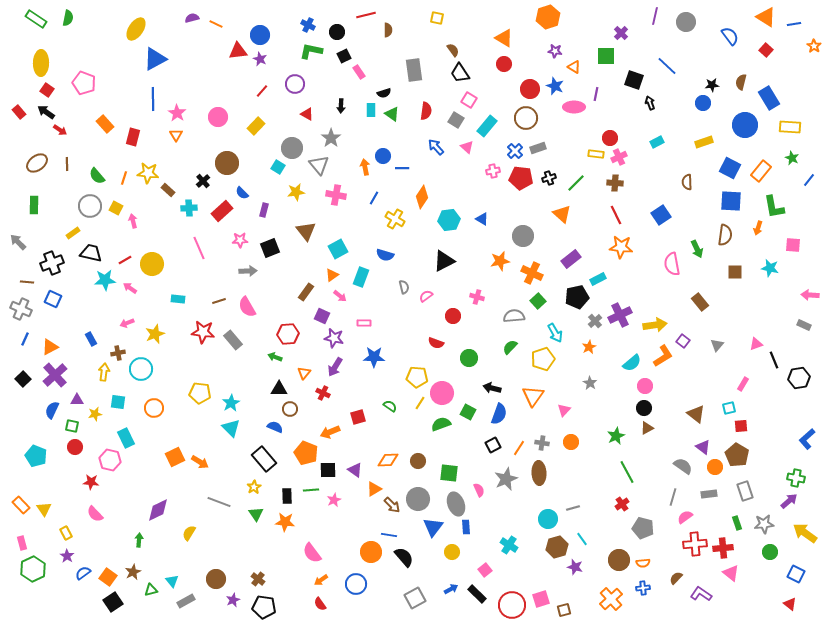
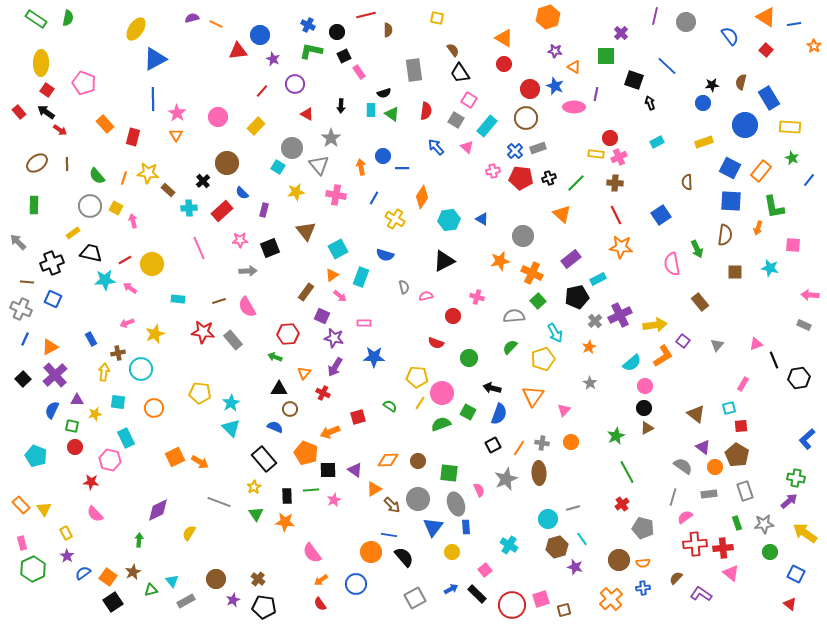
purple star at (260, 59): moved 13 px right
orange arrow at (365, 167): moved 4 px left
pink semicircle at (426, 296): rotated 24 degrees clockwise
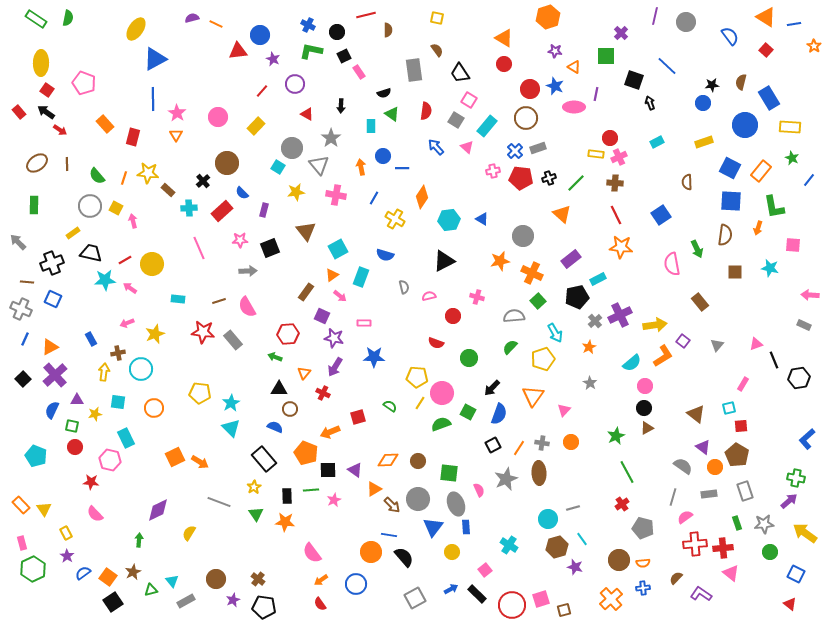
brown semicircle at (453, 50): moved 16 px left
cyan rectangle at (371, 110): moved 16 px down
pink semicircle at (426, 296): moved 3 px right
black arrow at (492, 388): rotated 60 degrees counterclockwise
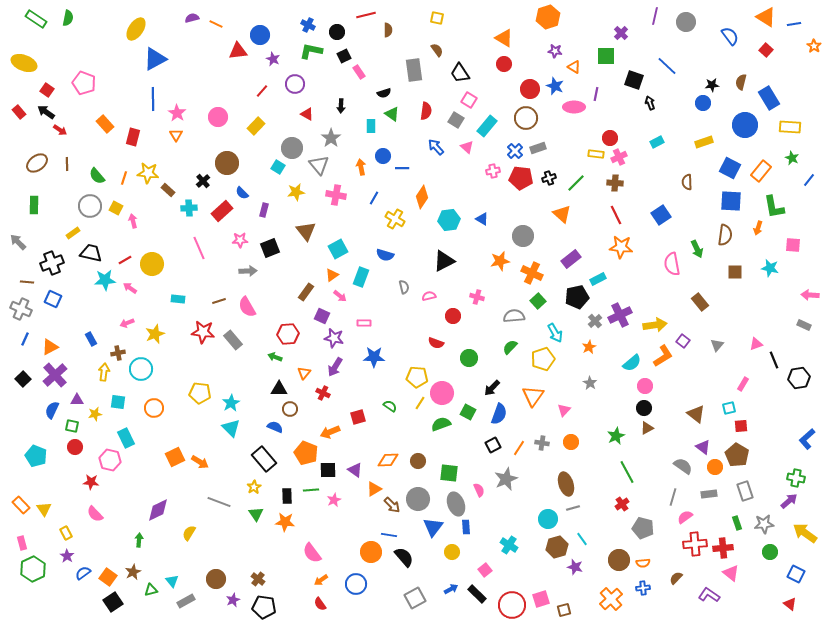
yellow ellipse at (41, 63): moved 17 px left; rotated 70 degrees counterclockwise
brown ellipse at (539, 473): moved 27 px right, 11 px down; rotated 15 degrees counterclockwise
purple L-shape at (701, 594): moved 8 px right, 1 px down
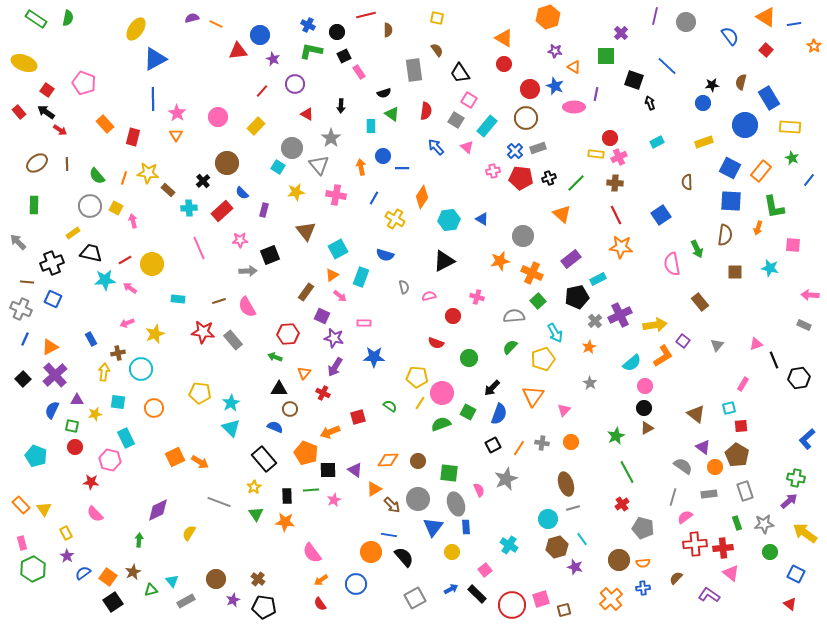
black square at (270, 248): moved 7 px down
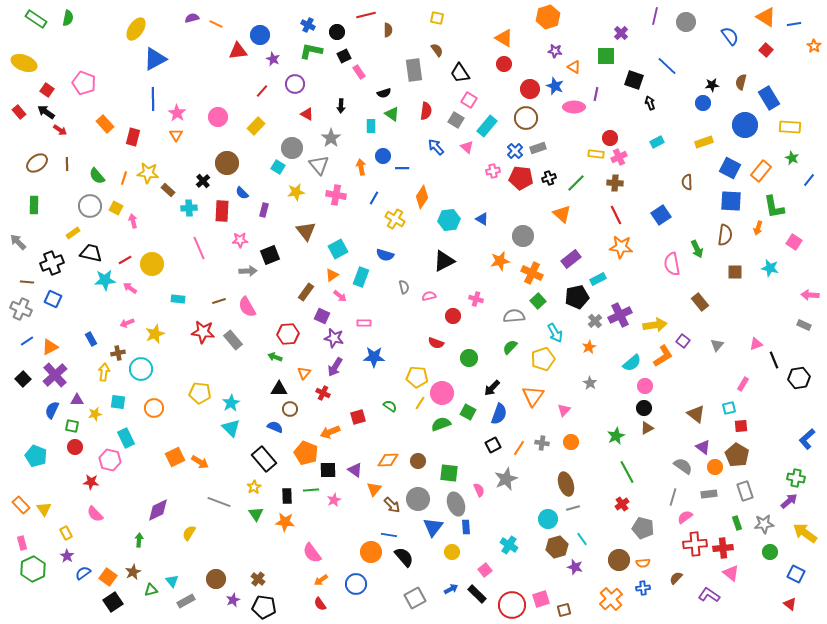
red rectangle at (222, 211): rotated 45 degrees counterclockwise
pink square at (793, 245): moved 1 px right, 3 px up; rotated 28 degrees clockwise
pink cross at (477, 297): moved 1 px left, 2 px down
blue line at (25, 339): moved 2 px right, 2 px down; rotated 32 degrees clockwise
orange triangle at (374, 489): rotated 21 degrees counterclockwise
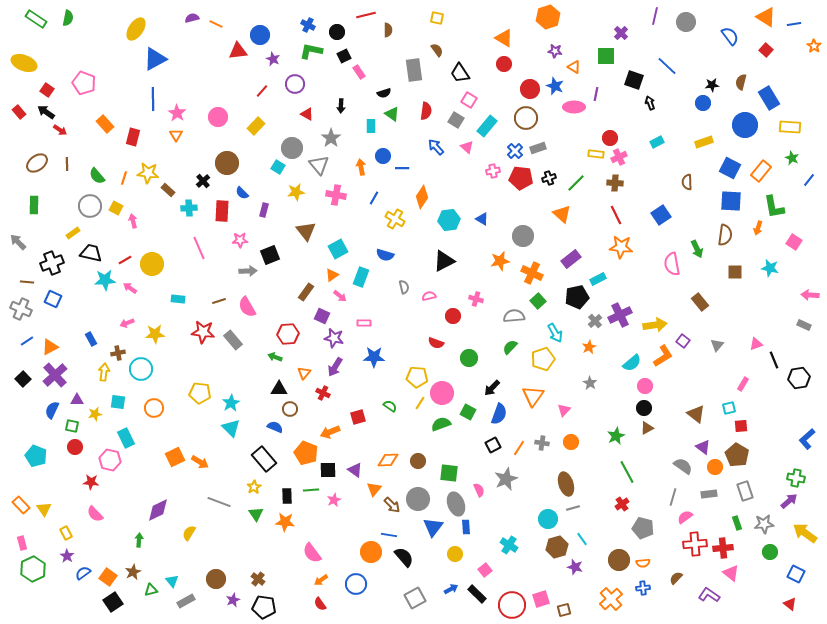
yellow star at (155, 334): rotated 18 degrees clockwise
yellow circle at (452, 552): moved 3 px right, 2 px down
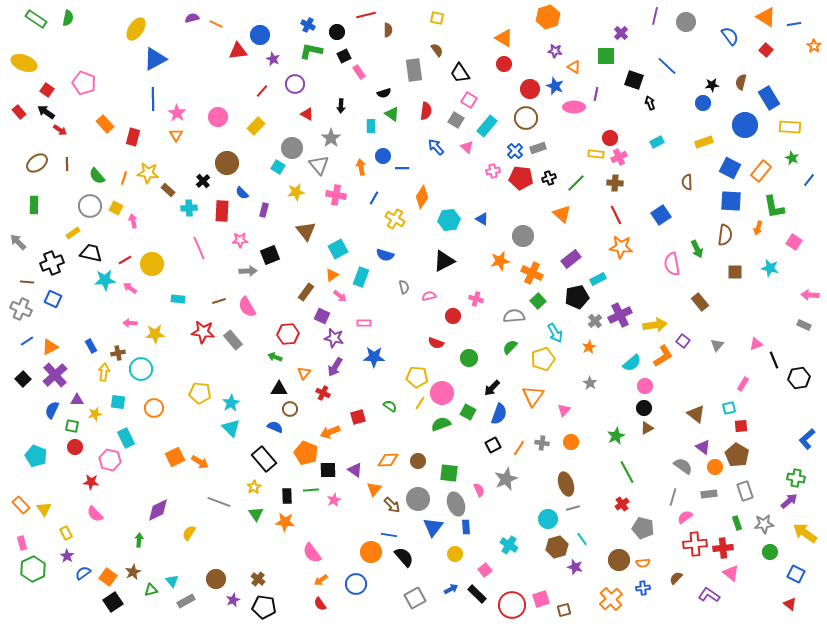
pink arrow at (127, 323): moved 3 px right; rotated 24 degrees clockwise
blue rectangle at (91, 339): moved 7 px down
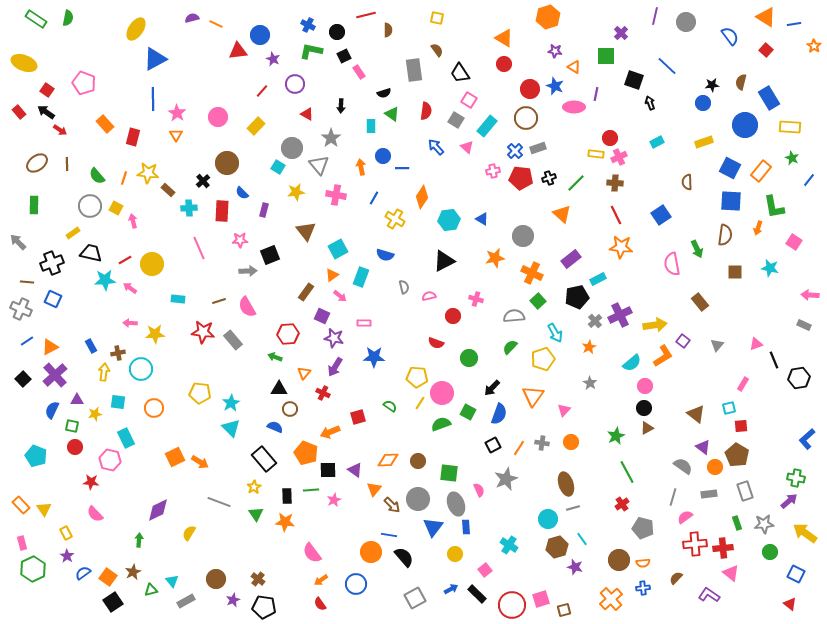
orange star at (500, 261): moved 5 px left, 3 px up
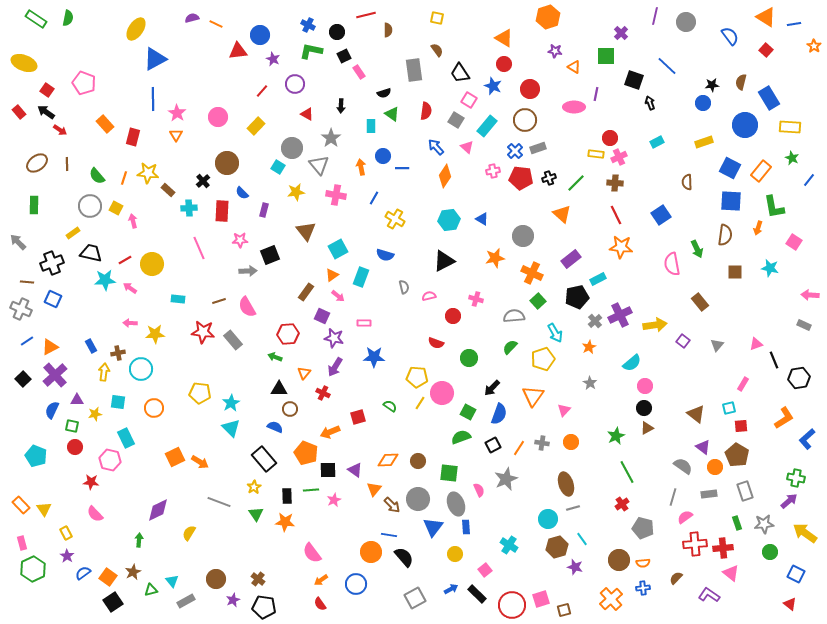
blue star at (555, 86): moved 62 px left
brown circle at (526, 118): moved 1 px left, 2 px down
orange diamond at (422, 197): moved 23 px right, 21 px up
pink arrow at (340, 296): moved 2 px left
orange L-shape at (663, 356): moved 121 px right, 62 px down
green semicircle at (441, 424): moved 20 px right, 13 px down
